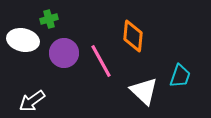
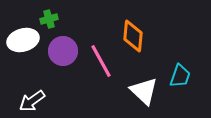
white ellipse: rotated 28 degrees counterclockwise
purple circle: moved 1 px left, 2 px up
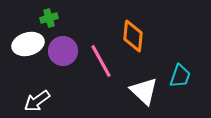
green cross: moved 1 px up
white ellipse: moved 5 px right, 4 px down
white arrow: moved 5 px right
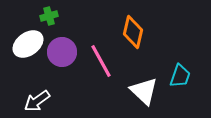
green cross: moved 2 px up
orange diamond: moved 4 px up; rotated 8 degrees clockwise
white ellipse: rotated 20 degrees counterclockwise
purple circle: moved 1 px left, 1 px down
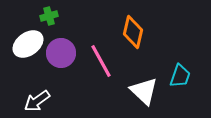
purple circle: moved 1 px left, 1 px down
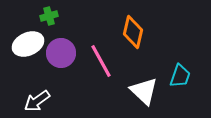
white ellipse: rotated 12 degrees clockwise
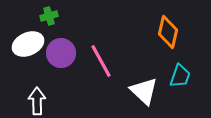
orange diamond: moved 35 px right
white arrow: rotated 124 degrees clockwise
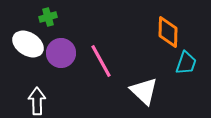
green cross: moved 1 px left, 1 px down
orange diamond: rotated 12 degrees counterclockwise
white ellipse: rotated 56 degrees clockwise
cyan trapezoid: moved 6 px right, 13 px up
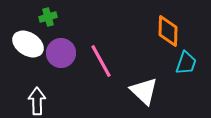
orange diamond: moved 1 px up
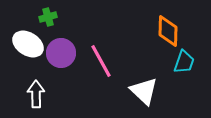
cyan trapezoid: moved 2 px left, 1 px up
white arrow: moved 1 px left, 7 px up
